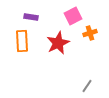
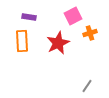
purple rectangle: moved 2 px left
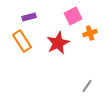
purple rectangle: rotated 24 degrees counterclockwise
orange rectangle: rotated 30 degrees counterclockwise
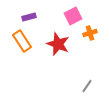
red star: moved 1 px down; rotated 25 degrees counterclockwise
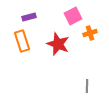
orange rectangle: rotated 15 degrees clockwise
gray line: rotated 32 degrees counterclockwise
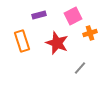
purple rectangle: moved 10 px right, 2 px up
red star: moved 1 px left, 1 px up
gray line: moved 7 px left, 18 px up; rotated 40 degrees clockwise
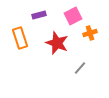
orange rectangle: moved 2 px left, 3 px up
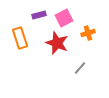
pink square: moved 9 px left, 2 px down
orange cross: moved 2 px left
